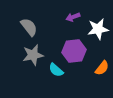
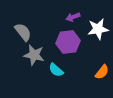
gray semicircle: moved 6 px left, 5 px down
purple hexagon: moved 6 px left, 9 px up
gray star: moved 1 px right; rotated 25 degrees clockwise
orange semicircle: moved 4 px down
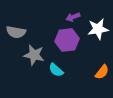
gray semicircle: moved 7 px left; rotated 138 degrees clockwise
purple hexagon: moved 1 px left, 2 px up
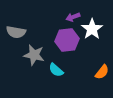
white star: moved 6 px left; rotated 25 degrees counterclockwise
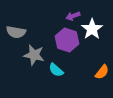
purple arrow: moved 1 px up
purple hexagon: rotated 25 degrees clockwise
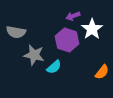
cyan semicircle: moved 2 px left, 3 px up; rotated 84 degrees counterclockwise
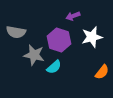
white star: moved 8 px down; rotated 20 degrees clockwise
purple hexagon: moved 8 px left
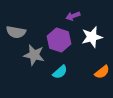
cyan semicircle: moved 6 px right, 5 px down
orange semicircle: rotated 14 degrees clockwise
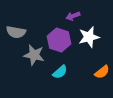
white star: moved 3 px left
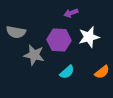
purple arrow: moved 2 px left, 3 px up
purple hexagon: rotated 15 degrees counterclockwise
cyan semicircle: moved 7 px right
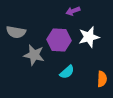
purple arrow: moved 2 px right, 2 px up
orange semicircle: moved 7 px down; rotated 49 degrees counterclockwise
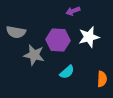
purple hexagon: moved 1 px left
